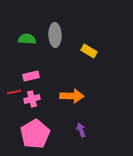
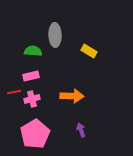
green semicircle: moved 6 px right, 12 px down
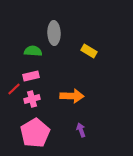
gray ellipse: moved 1 px left, 2 px up
red line: moved 3 px up; rotated 32 degrees counterclockwise
pink pentagon: moved 1 px up
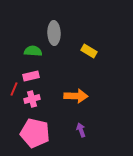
red line: rotated 24 degrees counterclockwise
orange arrow: moved 4 px right
pink pentagon: rotated 28 degrees counterclockwise
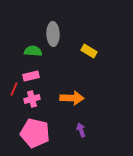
gray ellipse: moved 1 px left, 1 px down
orange arrow: moved 4 px left, 2 px down
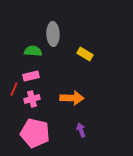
yellow rectangle: moved 4 px left, 3 px down
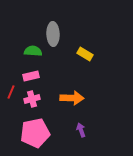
red line: moved 3 px left, 3 px down
pink pentagon: rotated 24 degrees counterclockwise
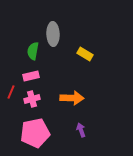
green semicircle: rotated 84 degrees counterclockwise
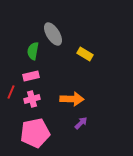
gray ellipse: rotated 30 degrees counterclockwise
orange arrow: moved 1 px down
purple arrow: moved 7 px up; rotated 64 degrees clockwise
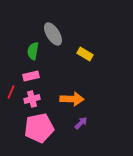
pink pentagon: moved 4 px right, 5 px up
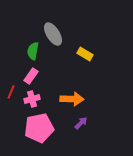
pink rectangle: rotated 42 degrees counterclockwise
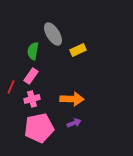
yellow rectangle: moved 7 px left, 4 px up; rotated 56 degrees counterclockwise
red line: moved 5 px up
purple arrow: moved 7 px left; rotated 24 degrees clockwise
